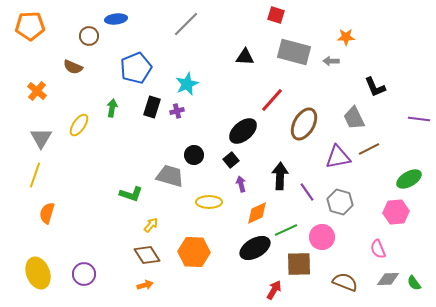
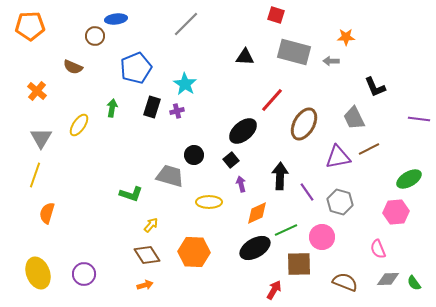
brown circle at (89, 36): moved 6 px right
cyan star at (187, 84): moved 2 px left; rotated 15 degrees counterclockwise
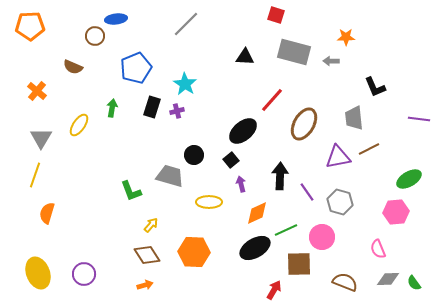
gray trapezoid at (354, 118): rotated 20 degrees clockwise
green L-shape at (131, 194): moved 3 px up; rotated 50 degrees clockwise
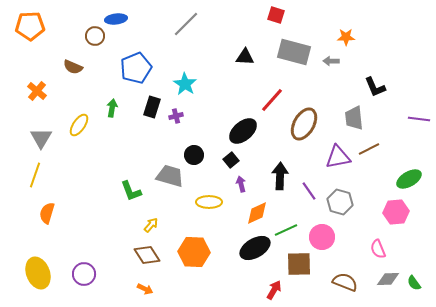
purple cross at (177, 111): moved 1 px left, 5 px down
purple line at (307, 192): moved 2 px right, 1 px up
orange arrow at (145, 285): moved 4 px down; rotated 42 degrees clockwise
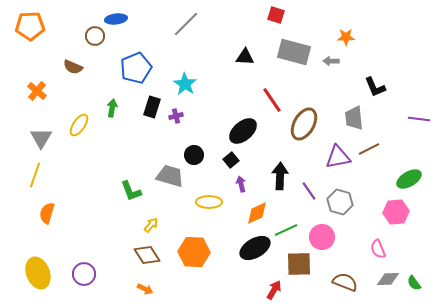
red line at (272, 100): rotated 76 degrees counterclockwise
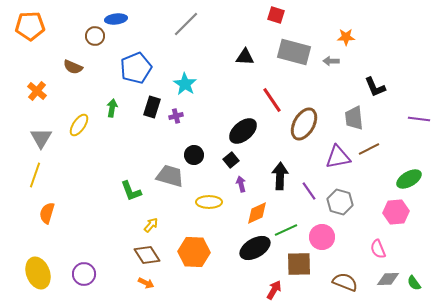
orange arrow at (145, 289): moved 1 px right, 6 px up
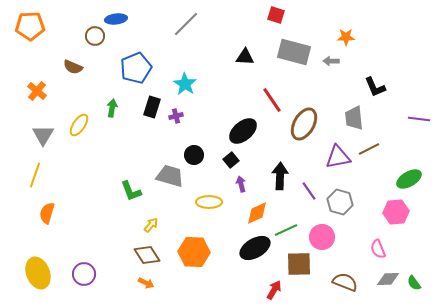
gray triangle at (41, 138): moved 2 px right, 3 px up
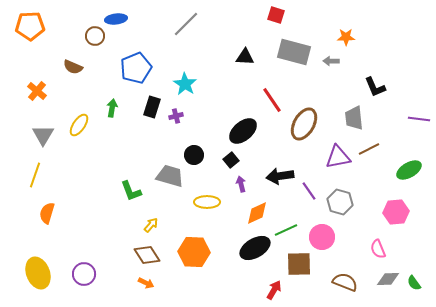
black arrow at (280, 176): rotated 100 degrees counterclockwise
green ellipse at (409, 179): moved 9 px up
yellow ellipse at (209, 202): moved 2 px left
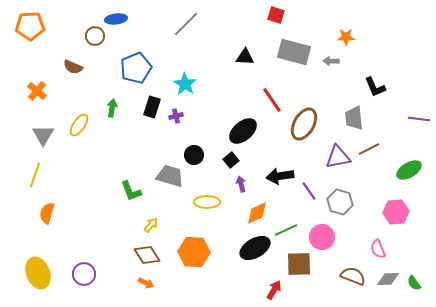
brown semicircle at (345, 282): moved 8 px right, 6 px up
